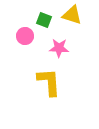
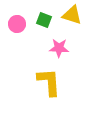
pink circle: moved 8 px left, 12 px up
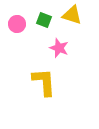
pink star: rotated 18 degrees clockwise
yellow L-shape: moved 5 px left
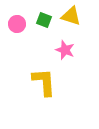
yellow triangle: moved 1 px left, 1 px down
pink star: moved 6 px right, 2 px down
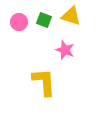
pink circle: moved 2 px right, 2 px up
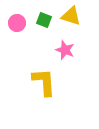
pink circle: moved 2 px left, 1 px down
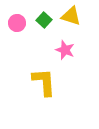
green square: rotated 21 degrees clockwise
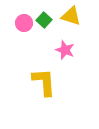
pink circle: moved 7 px right
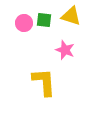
green square: rotated 35 degrees counterclockwise
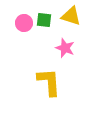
pink star: moved 2 px up
yellow L-shape: moved 5 px right
